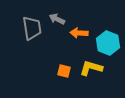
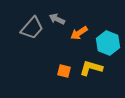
gray trapezoid: rotated 50 degrees clockwise
orange arrow: rotated 36 degrees counterclockwise
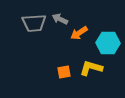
gray arrow: moved 3 px right
gray trapezoid: moved 2 px right, 5 px up; rotated 45 degrees clockwise
cyan hexagon: rotated 20 degrees counterclockwise
orange square: moved 1 px down; rotated 24 degrees counterclockwise
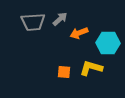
gray arrow: rotated 112 degrees clockwise
gray trapezoid: moved 1 px left, 1 px up
orange arrow: rotated 12 degrees clockwise
orange square: rotated 16 degrees clockwise
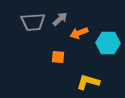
yellow L-shape: moved 3 px left, 14 px down
orange square: moved 6 px left, 15 px up
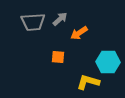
orange arrow: rotated 12 degrees counterclockwise
cyan hexagon: moved 19 px down
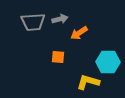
gray arrow: rotated 28 degrees clockwise
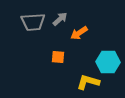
gray arrow: rotated 28 degrees counterclockwise
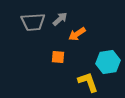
orange arrow: moved 2 px left, 1 px down
cyan hexagon: rotated 10 degrees counterclockwise
yellow L-shape: rotated 55 degrees clockwise
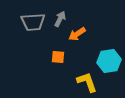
gray arrow: rotated 21 degrees counterclockwise
cyan hexagon: moved 1 px right, 1 px up
yellow L-shape: moved 1 px left
